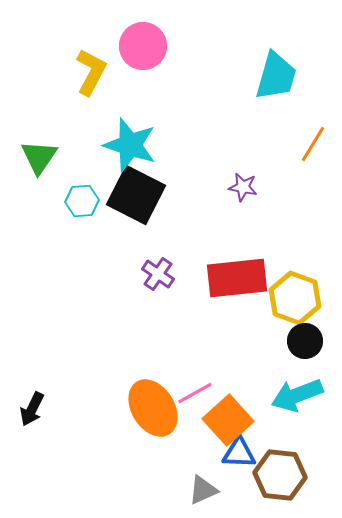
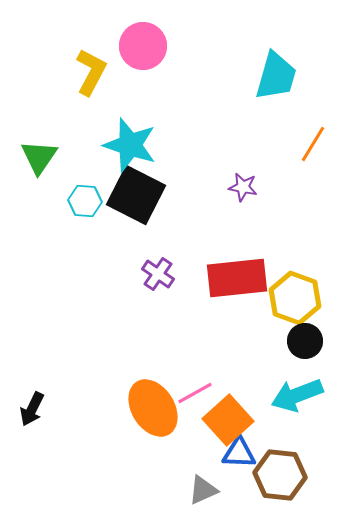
cyan hexagon: moved 3 px right; rotated 8 degrees clockwise
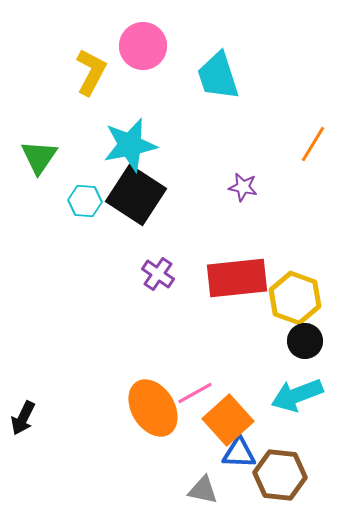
cyan trapezoid: moved 58 px left; rotated 146 degrees clockwise
cyan star: rotated 30 degrees counterclockwise
black square: rotated 6 degrees clockwise
black arrow: moved 9 px left, 9 px down
gray triangle: rotated 36 degrees clockwise
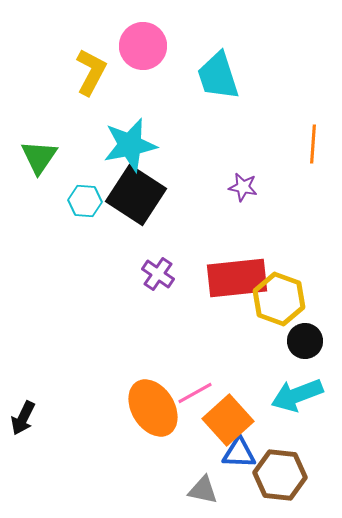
orange line: rotated 27 degrees counterclockwise
yellow hexagon: moved 16 px left, 1 px down
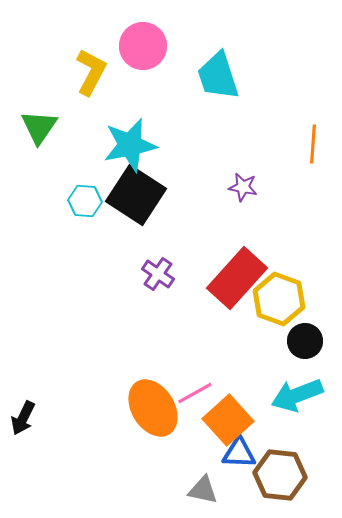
green triangle: moved 30 px up
red rectangle: rotated 42 degrees counterclockwise
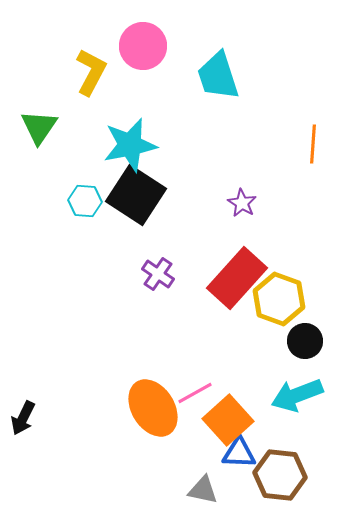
purple star: moved 1 px left, 16 px down; rotated 20 degrees clockwise
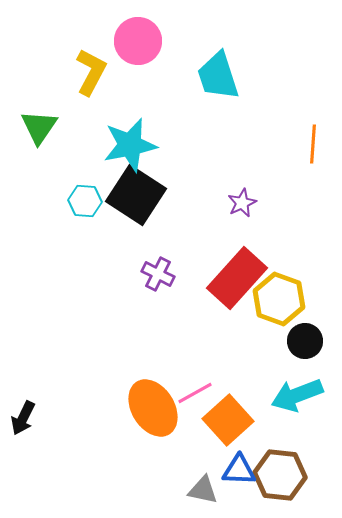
pink circle: moved 5 px left, 5 px up
purple star: rotated 16 degrees clockwise
purple cross: rotated 8 degrees counterclockwise
blue triangle: moved 17 px down
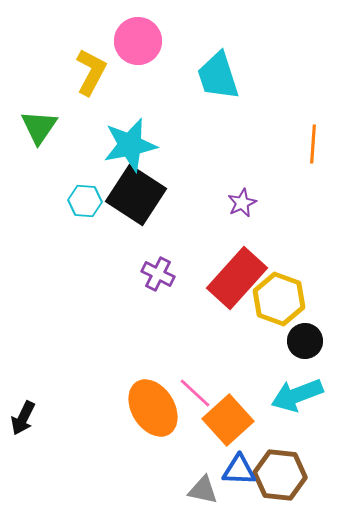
pink line: rotated 72 degrees clockwise
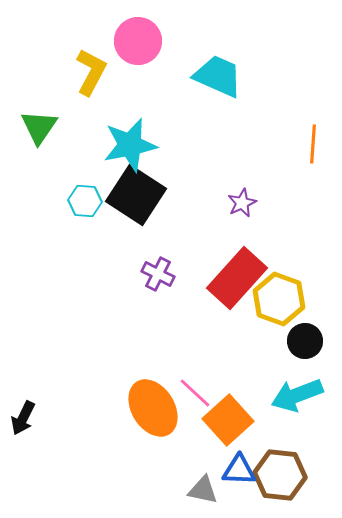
cyan trapezoid: rotated 132 degrees clockwise
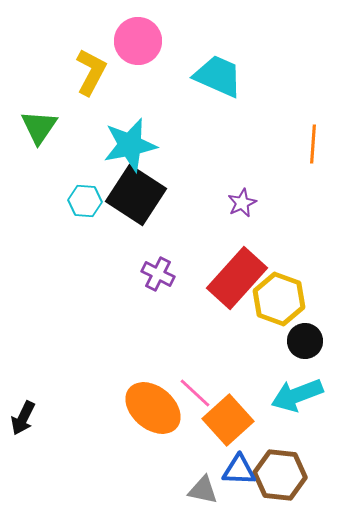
orange ellipse: rotated 18 degrees counterclockwise
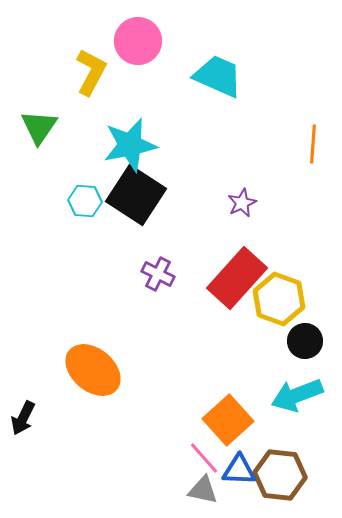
pink line: moved 9 px right, 65 px down; rotated 6 degrees clockwise
orange ellipse: moved 60 px left, 38 px up
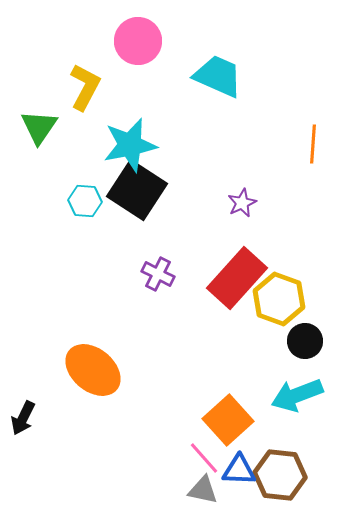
yellow L-shape: moved 6 px left, 15 px down
black square: moved 1 px right, 5 px up
